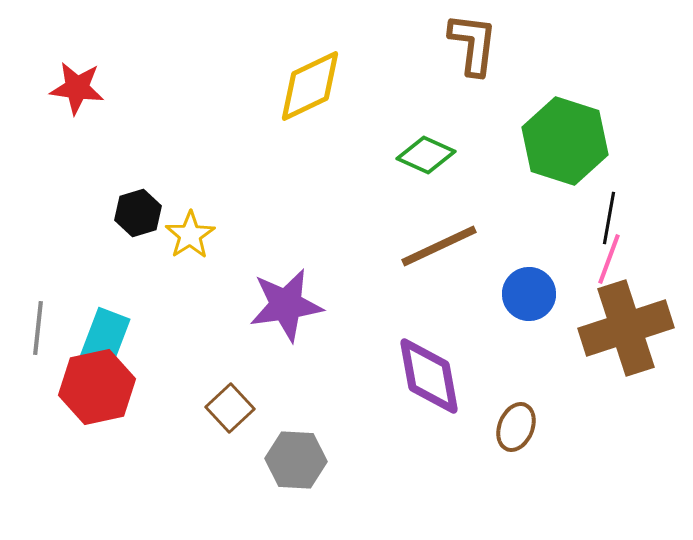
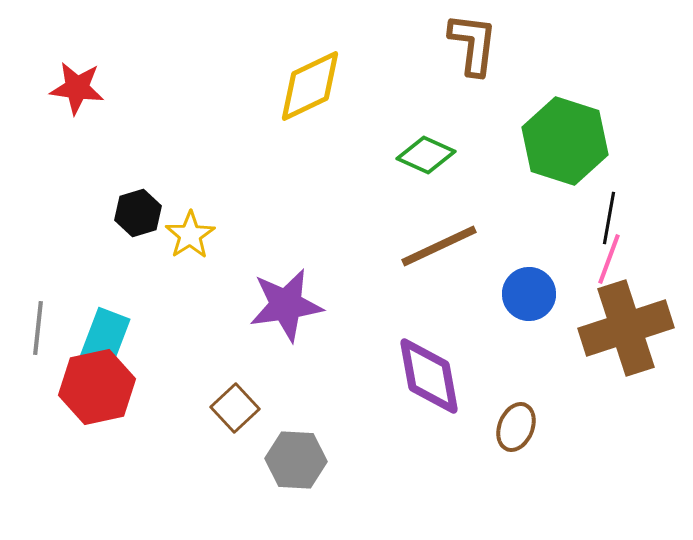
brown square: moved 5 px right
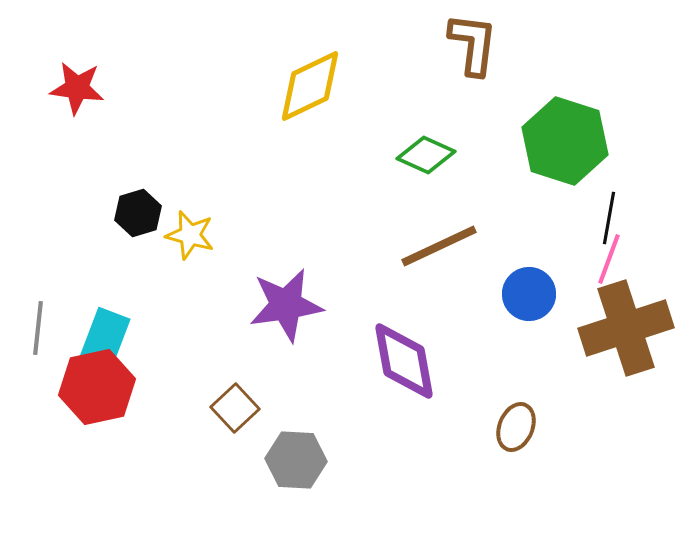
yellow star: rotated 24 degrees counterclockwise
purple diamond: moved 25 px left, 15 px up
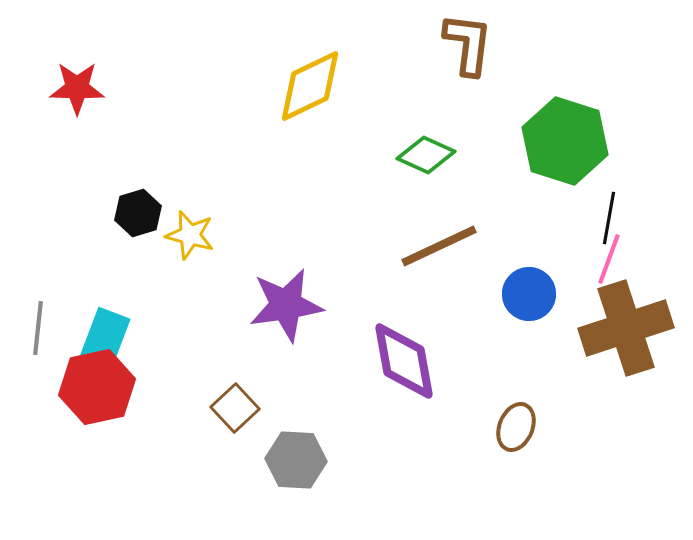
brown L-shape: moved 5 px left
red star: rotated 6 degrees counterclockwise
